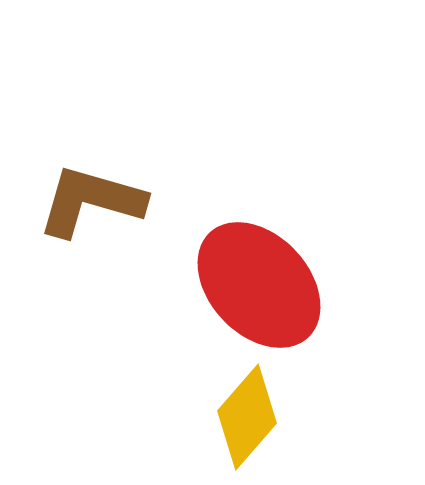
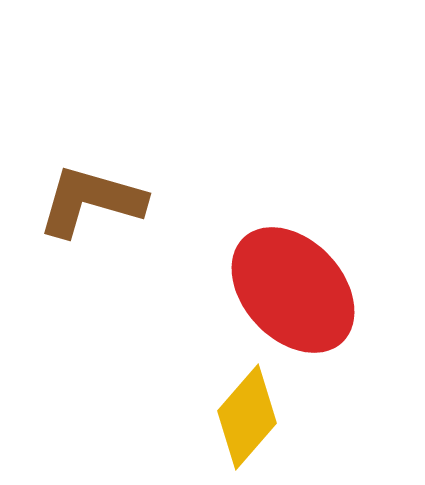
red ellipse: moved 34 px right, 5 px down
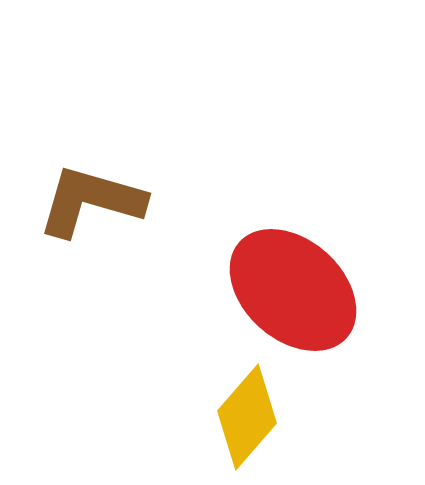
red ellipse: rotated 5 degrees counterclockwise
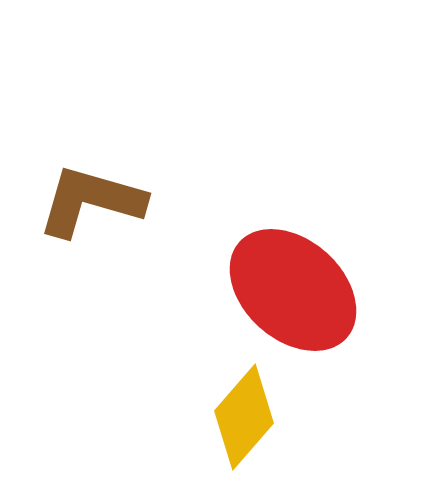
yellow diamond: moved 3 px left
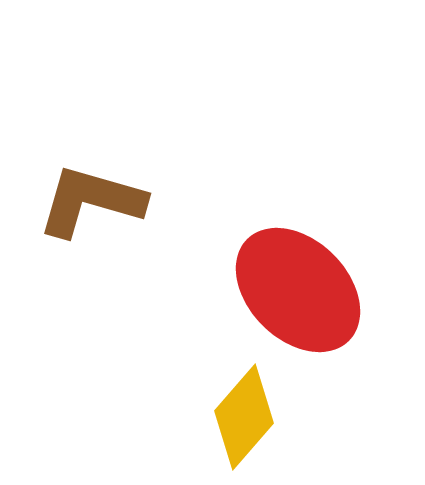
red ellipse: moved 5 px right; rotated 3 degrees clockwise
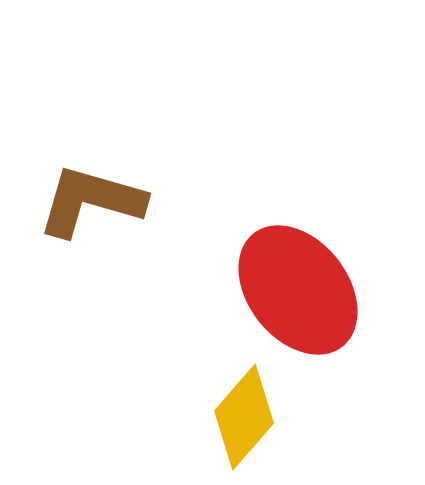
red ellipse: rotated 7 degrees clockwise
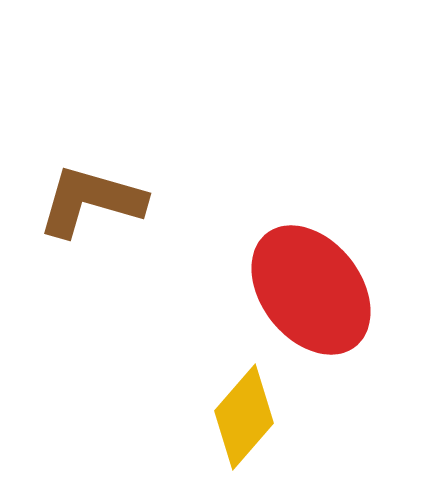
red ellipse: moved 13 px right
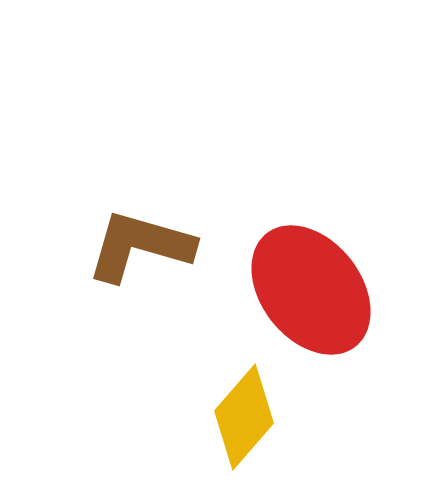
brown L-shape: moved 49 px right, 45 px down
